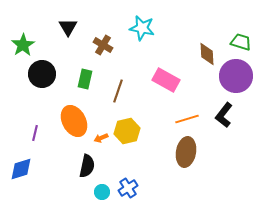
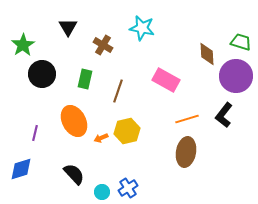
black semicircle: moved 13 px left, 8 px down; rotated 55 degrees counterclockwise
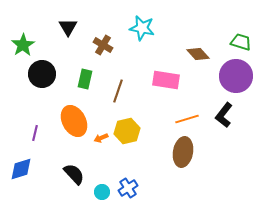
brown diamond: moved 9 px left; rotated 40 degrees counterclockwise
pink rectangle: rotated 20 degrees counterclockwise
brown ellipse: moved 3 px left
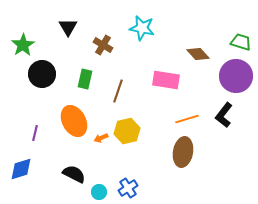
black semicircle: rotated 20 degrees counterclockwise
cyan circle: moved 3 px left
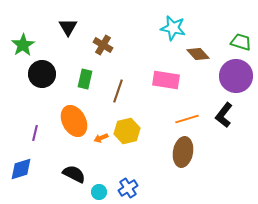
cyan star: moved 31 px right
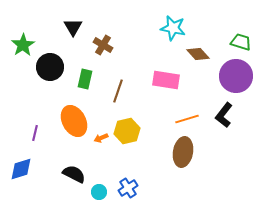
black triangle: moved 5 px right
black circle: moved 8 px right, 7 px up
